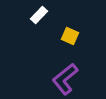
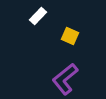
white rectangle: moved 1 px left, 1 px down
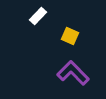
purple L-shape: moved 8 px right, 6 px up; rotated 84 degrees clockwise
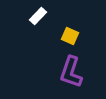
purple L-shape: moved 2 px left, 1 px up; rotated 116 degrees counterclockwise
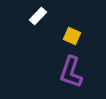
yellow square: moved 2 px right
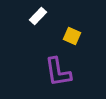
purple L-shape: moved 13 px left; rotated 28 degrees counterclockwise
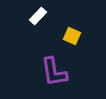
purple L-shape: moved 4 px left
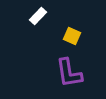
purple L-shape: moved 15 px right, 1 px down
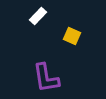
purple L-shape: moved 23 px left, 5 px down
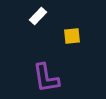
yellow square: rotated 30 degrees counterclockwise
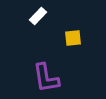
yellow square: moved 1 px right, 2 px down
